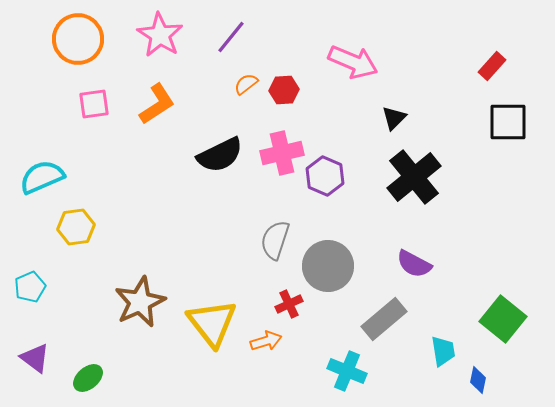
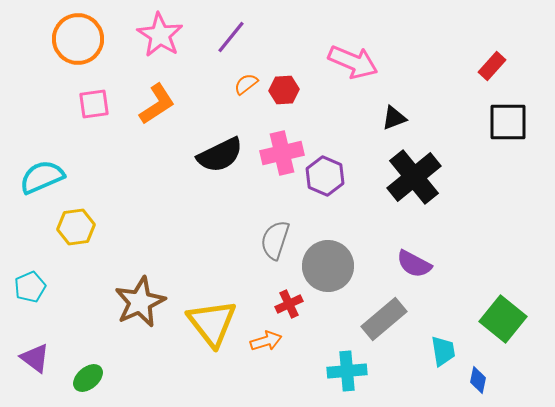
black triangle: rotated 24 degrees clockwise
cyan cross: rotated 27 degrees counterclockwise
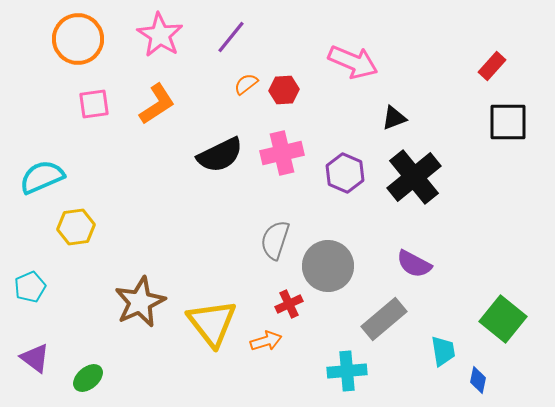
purple hexagon: moved 20 px right, 3 px up
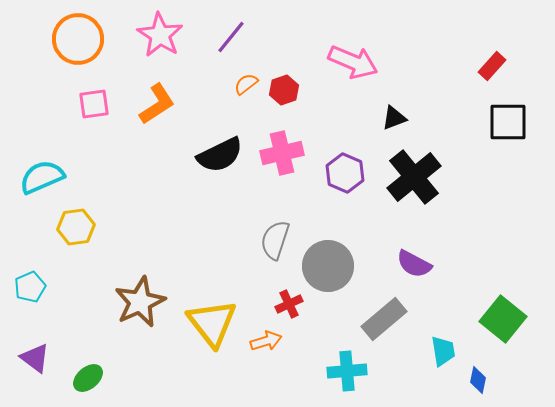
red hexagon: rotated 16 degrees counterclockwise
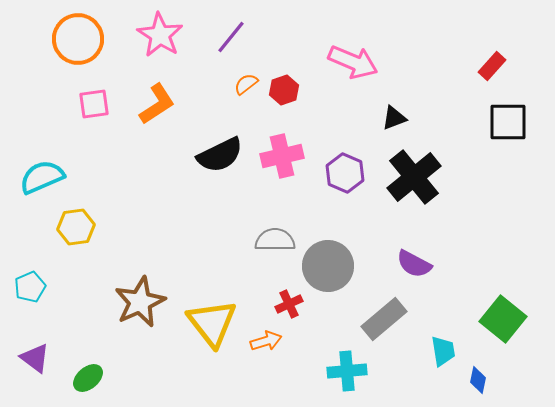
pink cross: moved 3 px down
gray semicircle: rotated 72 degrees clockwise
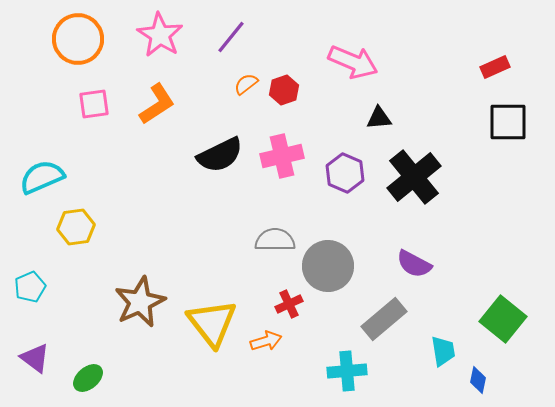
red rectangle: moved 3 px right, 1 px down; rotated 24 degrees clockwise
black triangle: moved 15 px left; rotated 16 degrees clockwise
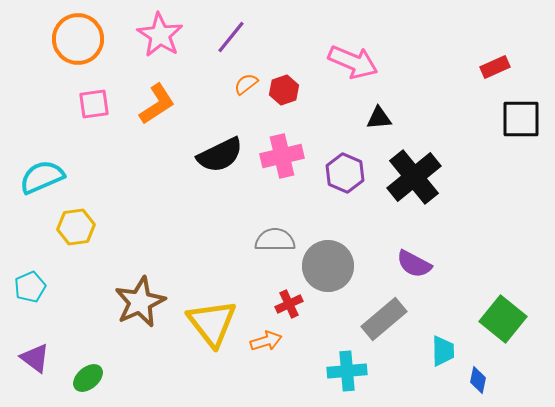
black square: moved 13 px right, 3 px up
cyan trapezoid: rotated 8 degrees clockwise
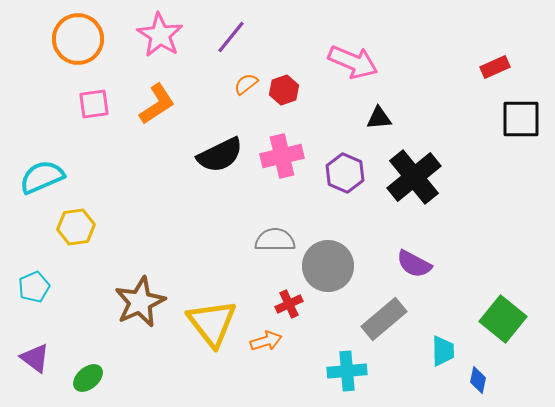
cyan pentagon: moved 4 px right
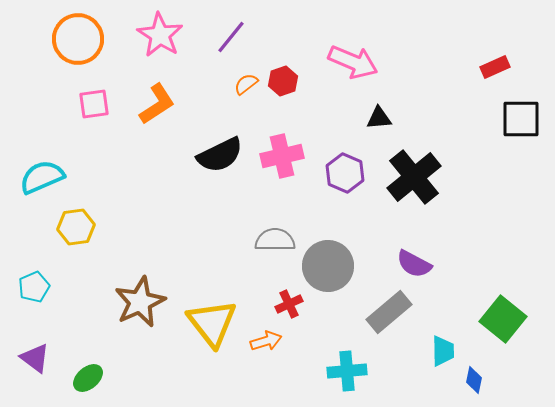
red hexagon: moved 1 px left, 9 px up
gray rectangle: moved 5 px right, 7 px up
blue diamond: moved 4 px left
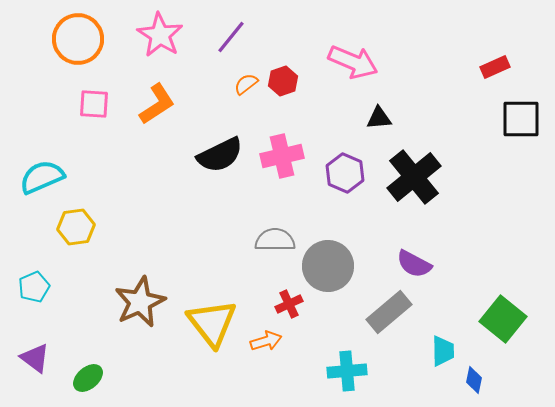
pink square: rotated 12 degrees clockwise
